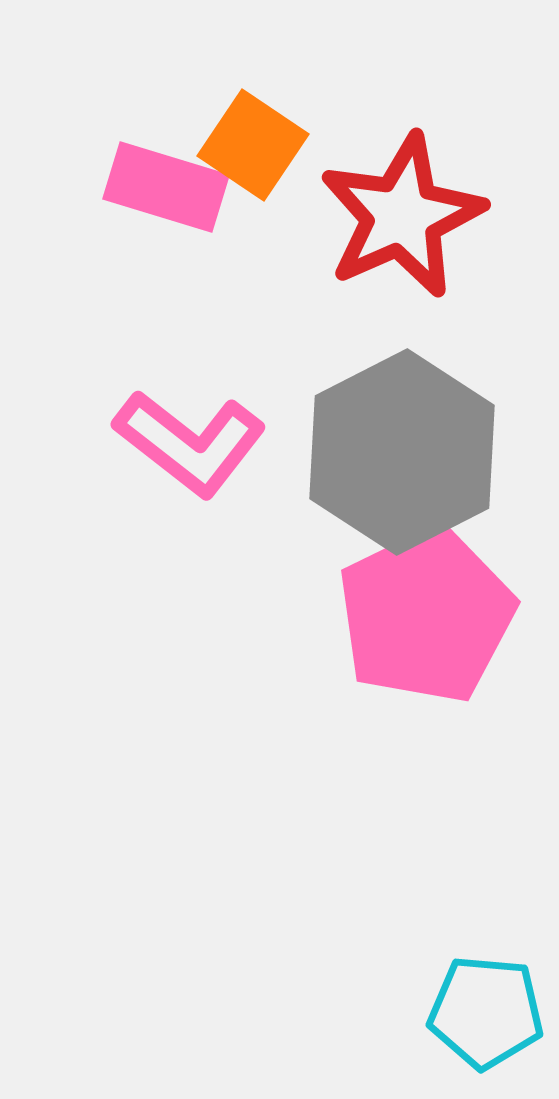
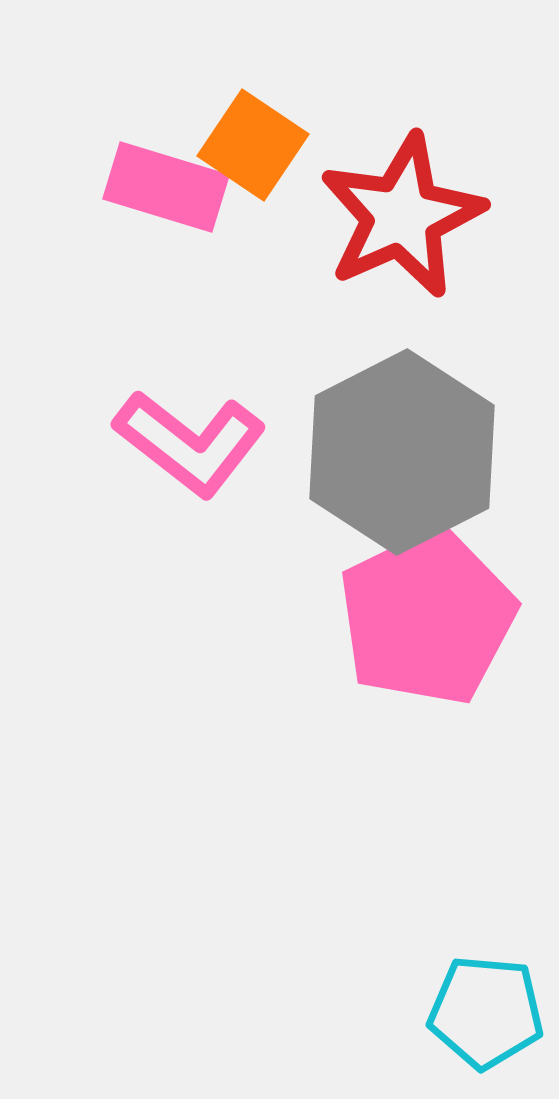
pink pentagon: moved 1 px right, 2 px down
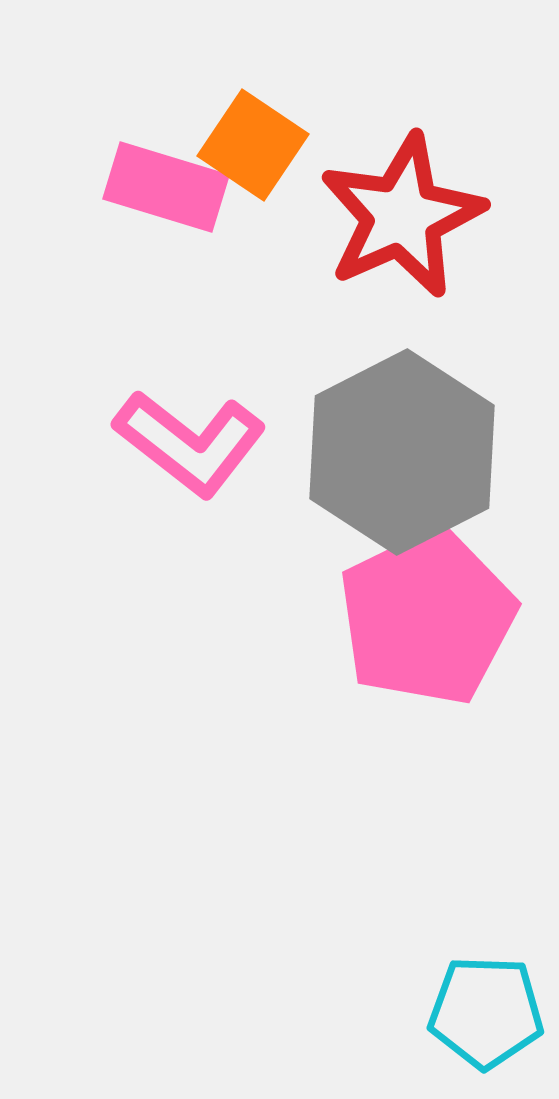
cyan pentagon: rotated 3 degrees counterclockwise
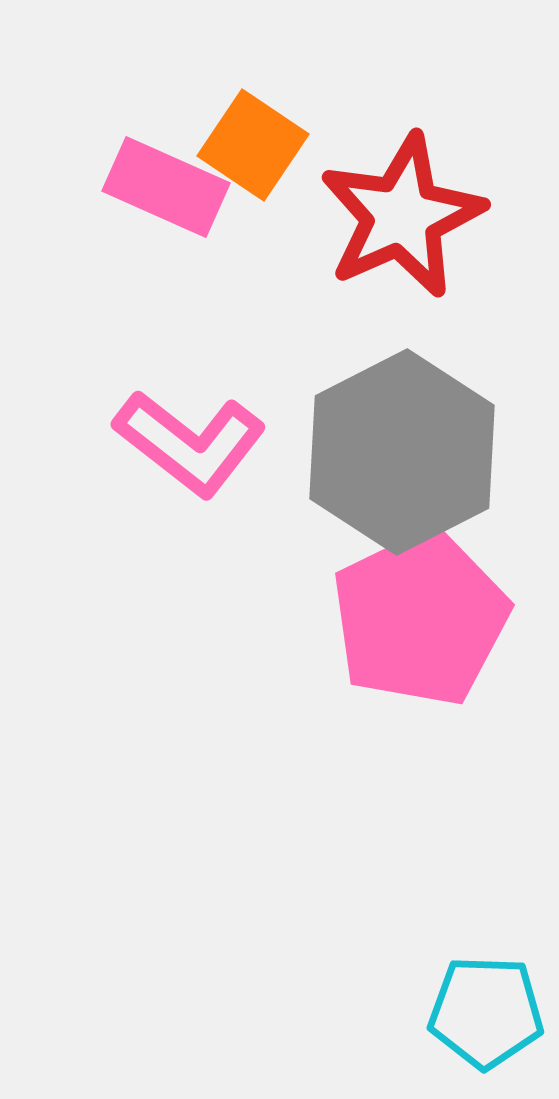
pink rectangle: rotated 7 degrees clockwise
pink pentagon: moved 7 px left, 1 px down
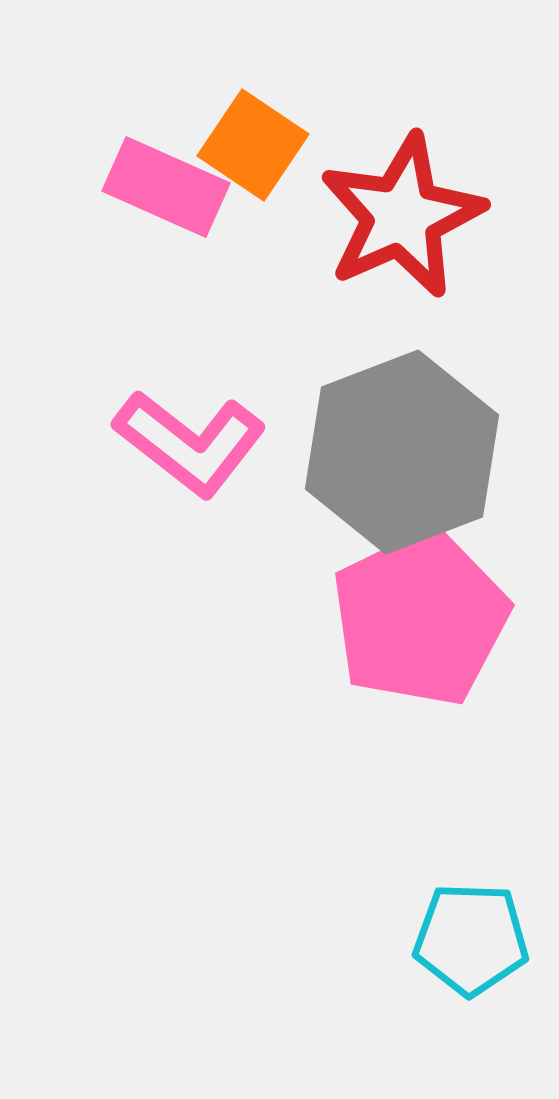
gray hexagon: rotated 6 degrees clockwise
cyan pentagon: moved 15 px left, 73 px up
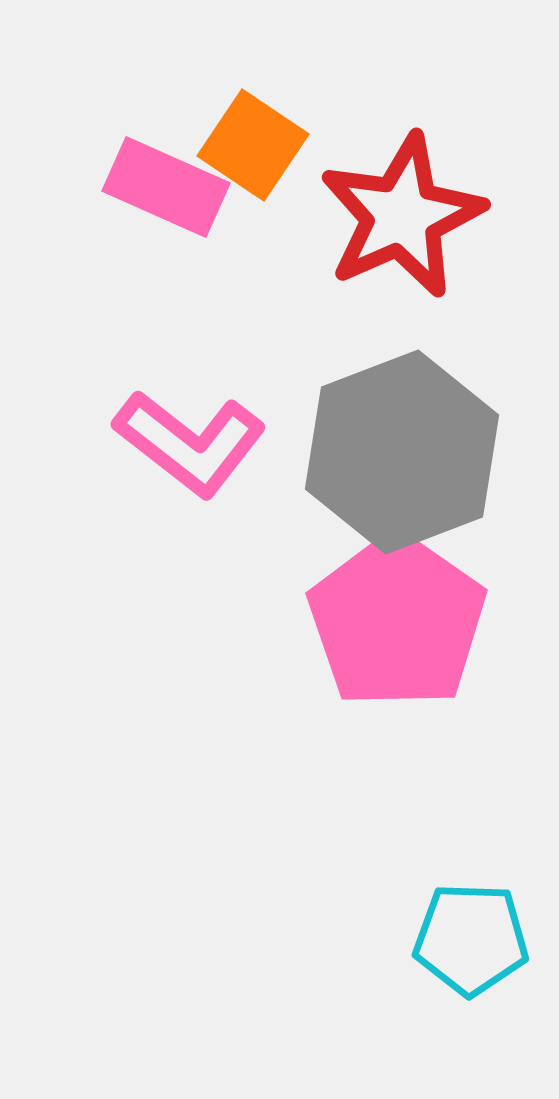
pink pentagon: moved 23 px left, 3 px down; rotated 11 degrees counterclockwise
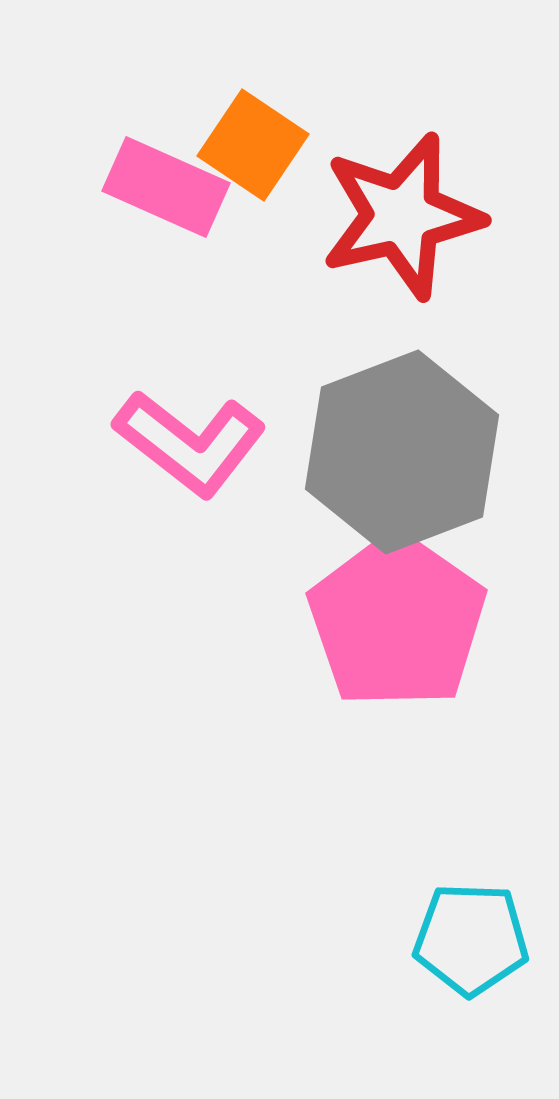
red star: rotated 11 degrees clockwise
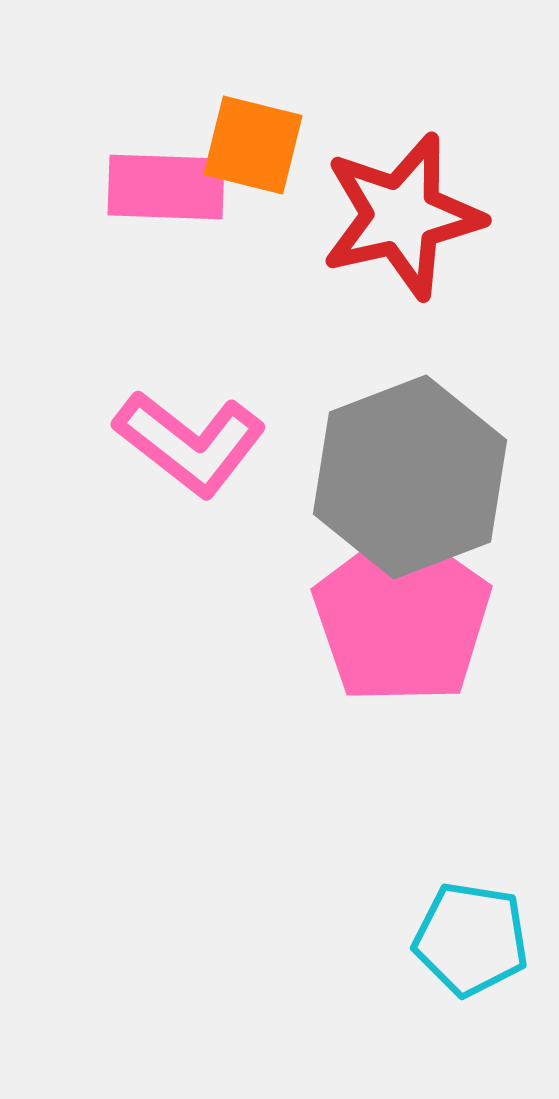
orange square: rotated 20 degrees counterclockwise
pink rectangle: rotated 22 degrees counterclockwise
gray hexagon: moved 8 px right, 25 px down
pink pentagon: moved 5 px right, 4 px up
cyan pentagon: rotated 7 degrees clockwise
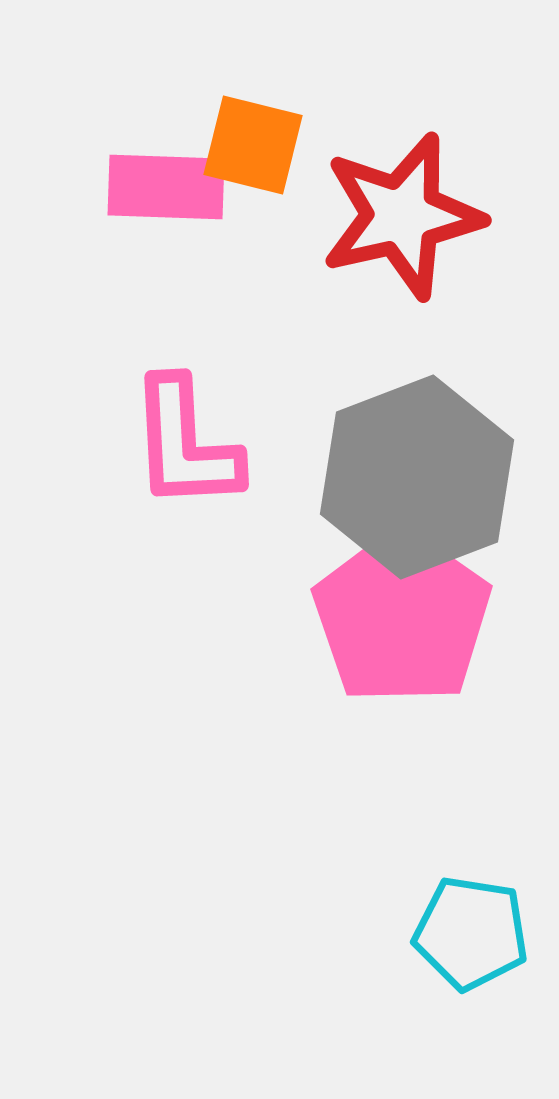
pink L-shape: moved 5 px left, 1 px down; rotated 49 degrees clockwise
gray hexagon: moved 7 px right
cyan pentagon: moved 6 px up
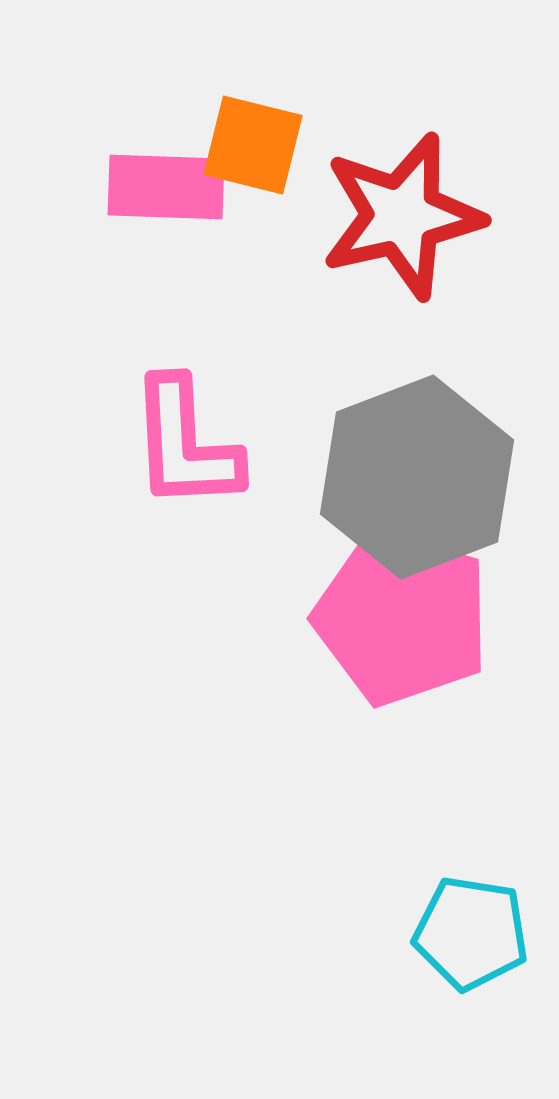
pink pentagon: rotated 18 degrees counterclockwise
